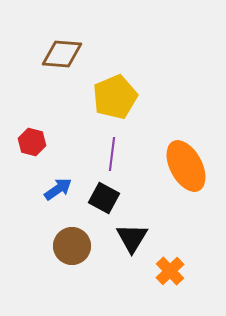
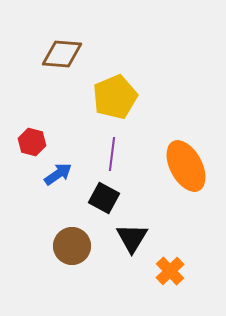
blue arrow: moved 15 px up
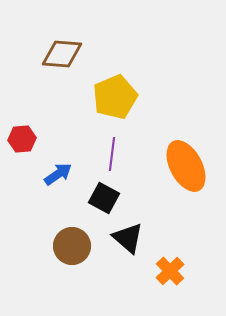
red hexagon: moved 10 px left, 3 px up; rotated 20 degrees counterclockwise
black triangle: moved 4 px left; rotated 20 degrees counterclockwise
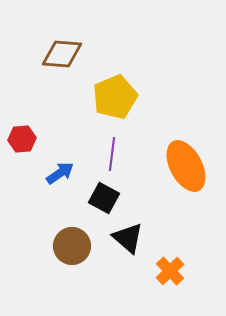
blue arrow: moved 2 px right, 1 px up
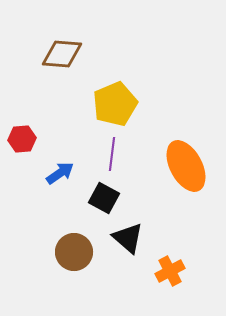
yellow pentagon: moved 7 px down
brown circle: moved 2 px right, 6 px down
orange cross: rotated 16 degrees clockwise
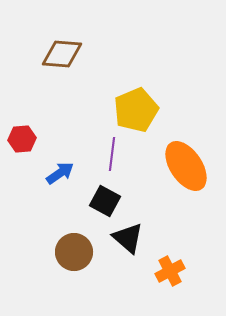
yellow pentagon: moved 21 px right, 6 px down
orange ellipse: rotated 6 degrees counterclockwise
black square: moved 1 px right, 3 px down
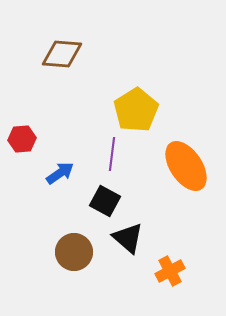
yellow pentagon: rotated 9 degrees counterclockwise
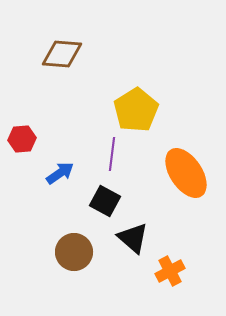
orange ellipse: moved 7 px down
black triangle: moved 5 px right
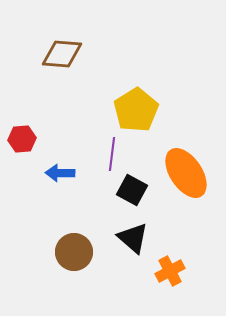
blue arrow: rotated 144 degrees counterclockwise
black square: moved 27 px right, 11 px up
